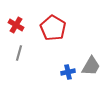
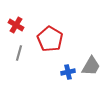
red pentagon: moved 3 px left, 11 px down
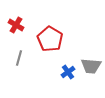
gray line: moved 5 px down
gray trapezoid: rotated 65 degrees clockwise
blue cross: rotated 24 degrees counterclockwise
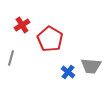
red cross: moved 6 px right; rotated 28 degrees clockwise
gray line: moved 8 px left
blue cross: rotated 16 degrees counterclockwise
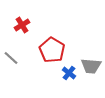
red pentagon: moved 2 px right, 11 px down
gray line: rotated 63 degrees counterclockwise
blue cross: moved 1 px right, 1 px down
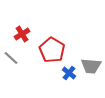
red cross: moved 9 px down
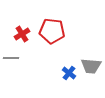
red pentagon: moved 19 px up; rotated 25 degrees counterclockwise
gray line: rotated 42 degrees counterclockwise
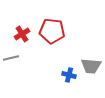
gray line: rotated 14 degrees counterclockwise
blue cross: moved 2 px down; rotated 24 degrees counterclockwise
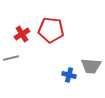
red pentagon: moved 1 px left, 1 px up
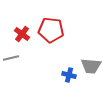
red cross: rotated 21 degrees counterclockwise
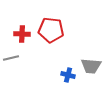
red cross: rotated 35 degrees counterclockwise
blue cross: moved 1 px left
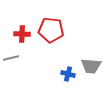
blue cross: moved 1 px up
